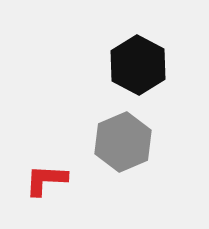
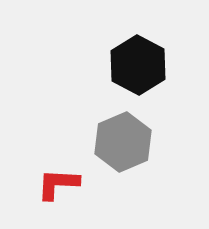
red L-shape: moved 12 px right, 4 px down
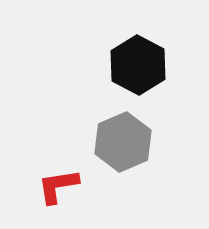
red L-shape: moved 2 px down; rotated 12 degrees counterclockwise
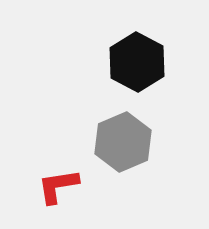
black hexagon: moved 1 px left, 3 px up
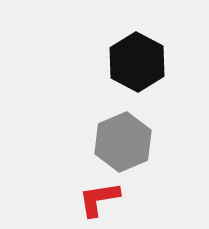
red L-shape: moved 41 px right, 13 px down
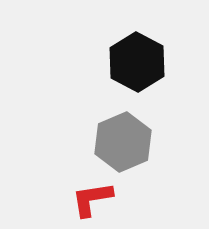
red L-shape: moved 7 px left
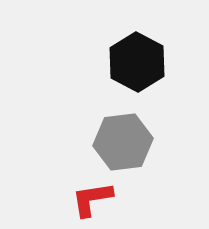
gray hexagon: rotated 16 degrees clockwise
